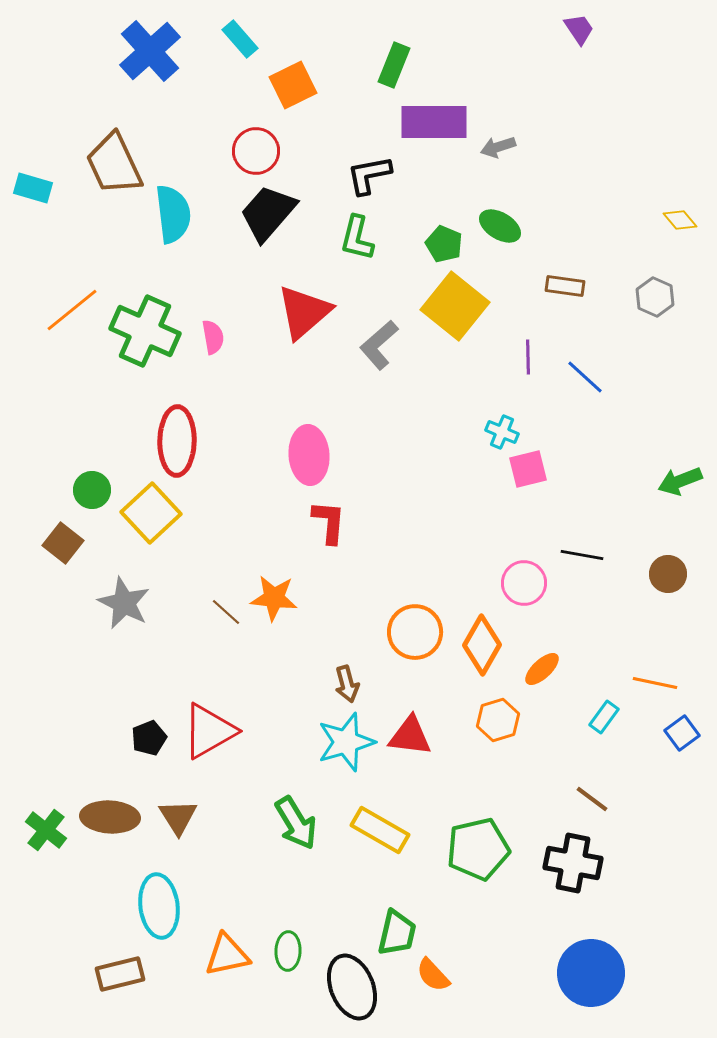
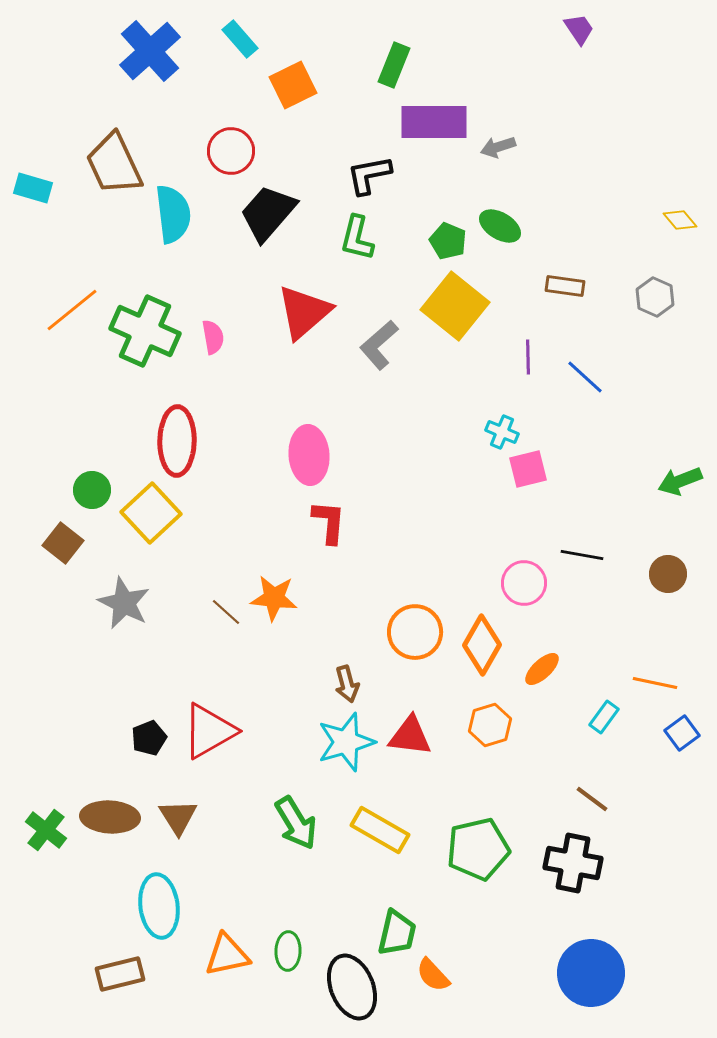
red circle at (256, 151): moved 25 px left
green pentagon at (444, 244): moved 4 px right, 3 px up
orange hexagon at (498, 720): moved 8 px left, 5 px down
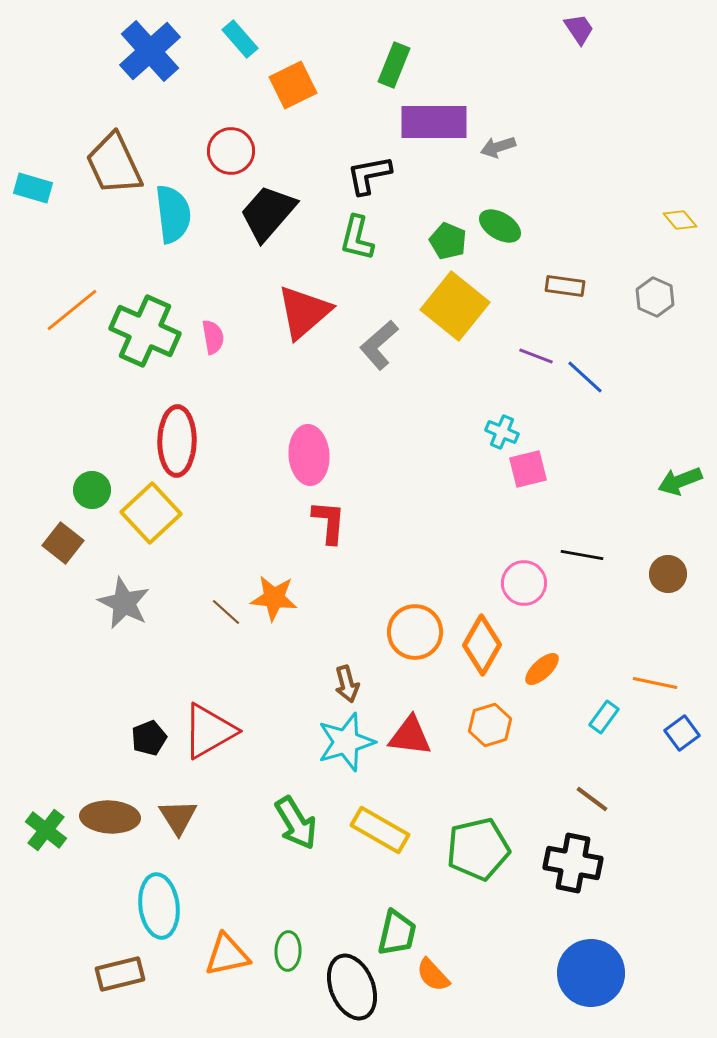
purple line at (528, 357): moved 8 px right, 1 px up; rotated 68 degrees counterclockwise
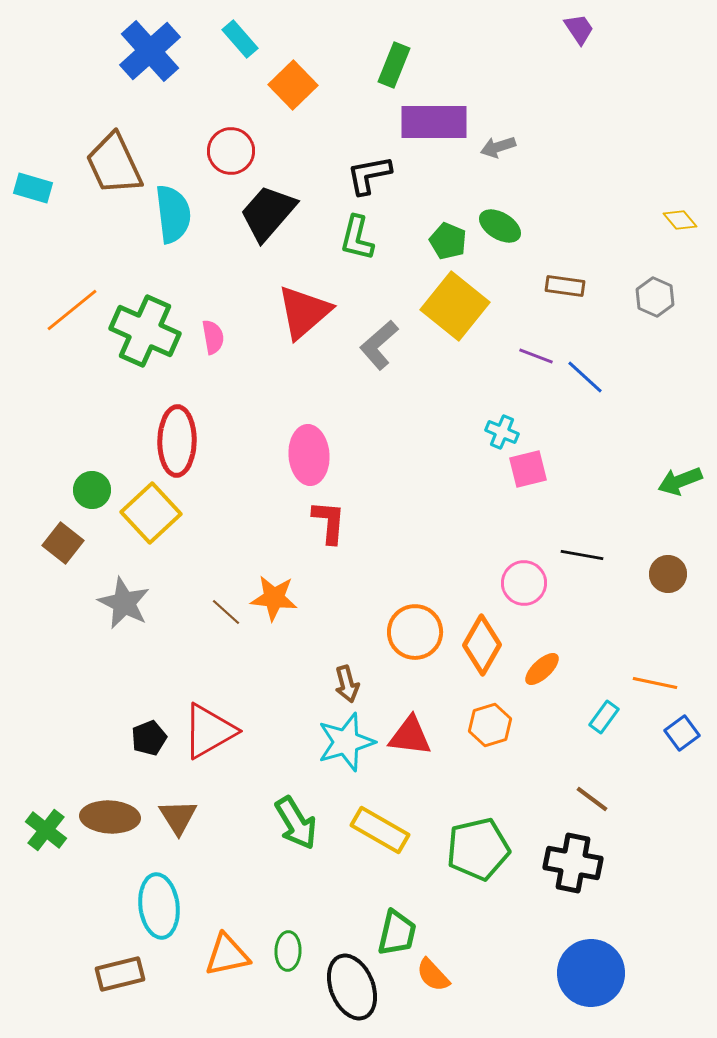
orange square at (293, 85): rotated 18 degrees counterclockwise
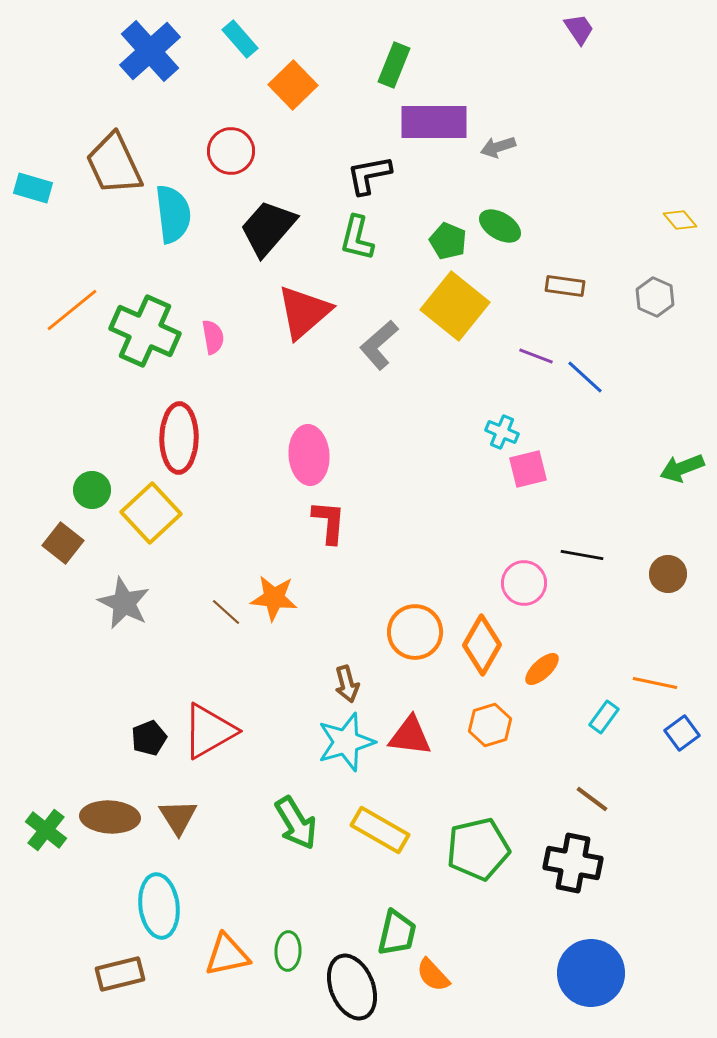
black trapezoid at (268, 213): moved 15 px down
red ellipse at (177, 441): moved 2 px right, 3 px up
green arrow at (680, 481): moved 2 px right, 13 px up
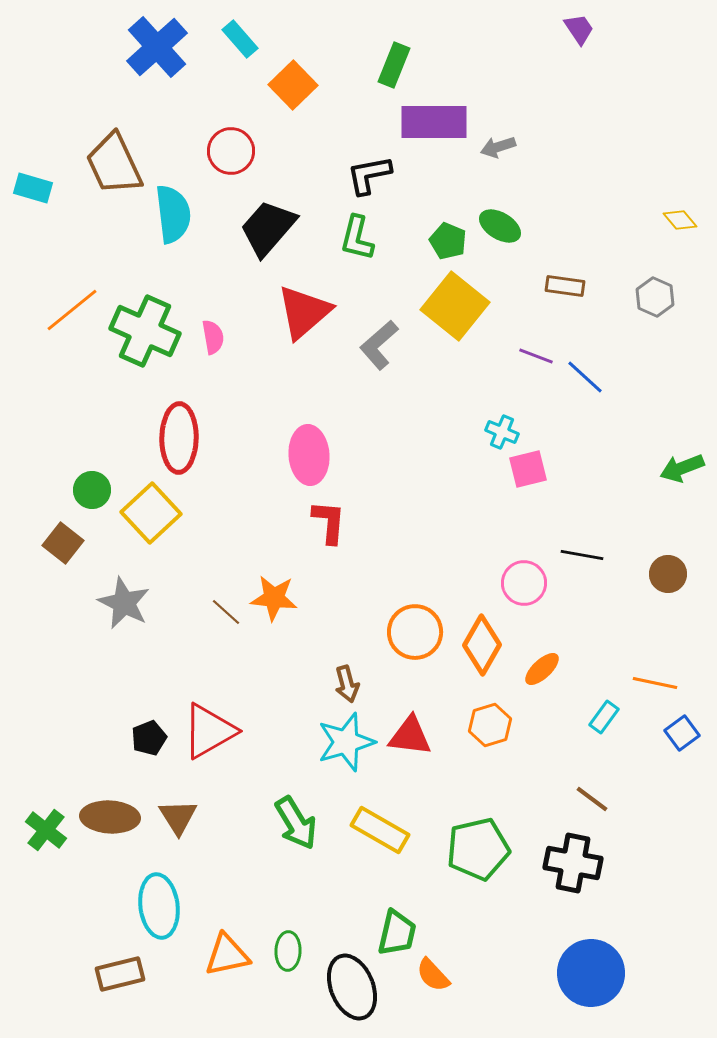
blue cross at (150, 51): moved 7 px right, 4 px up
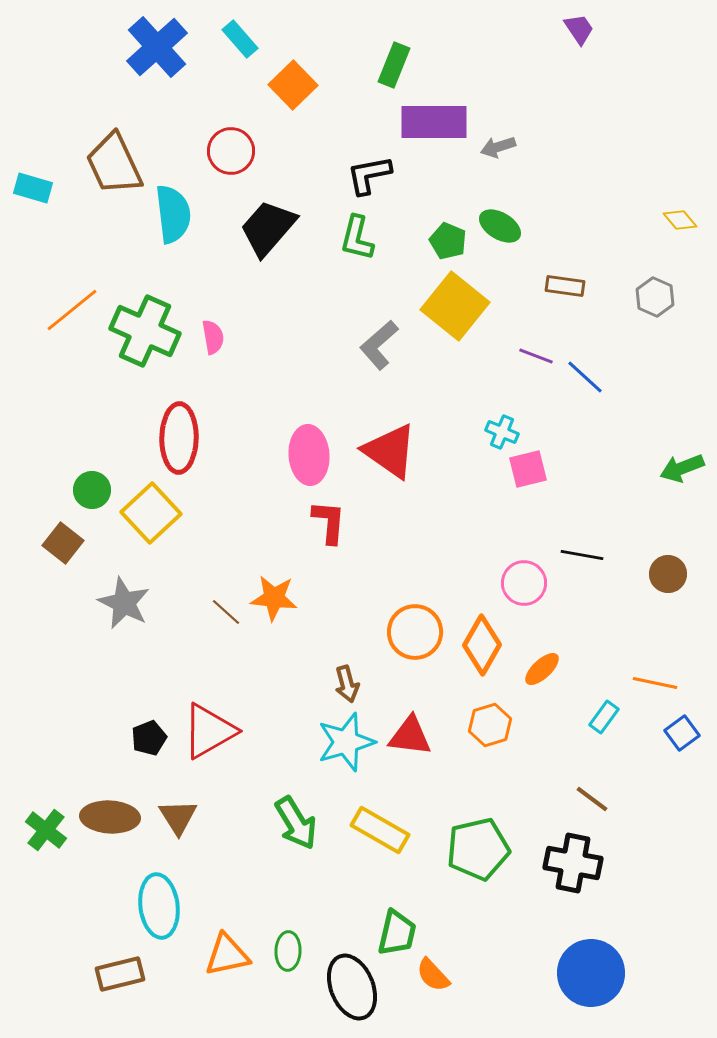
red triangle at (304, 312): moved 86 px right, 139 px down; rotated 44 degrees counterclockwise
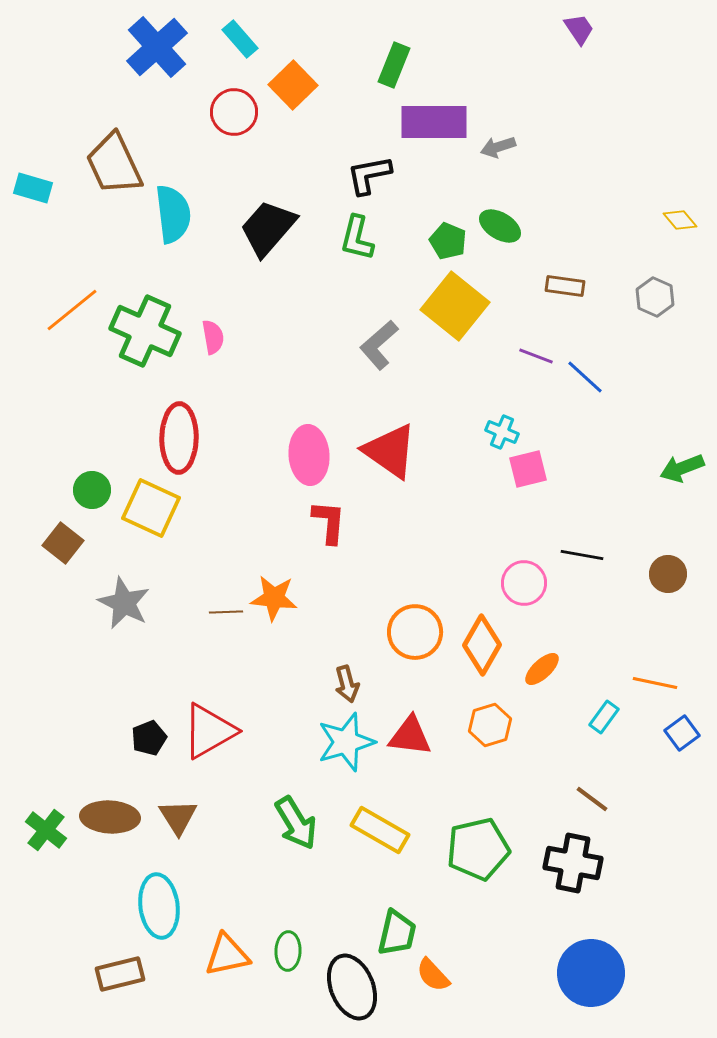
red circle at (231, 151): moved 3 px right, 39 px up
yellow square at (151, 513): moved 5 px up; rotated 22 degrees counterclockwise
brown line at (226, 612): rotated 44 degrees counterclockwise
